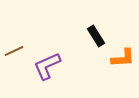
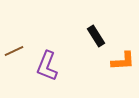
orange L-shape: moved 3 px down
purple L-shape: rotated 44 degrees counterclockwise
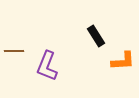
brown line: rotated 24 degrees clockwise
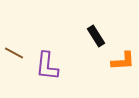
brown line: moved 2 px down; rotated 30 degrees clockwise
purple L-shape: rotated 16 degrees counterclockwise
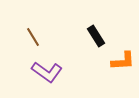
brown line: moved 19 px right, 16 px up; rotated 30 degrees clockwise
purple L-shape: moved 6 px down; rotated 60 degrees counterclockwise
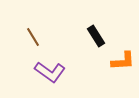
purple L-shape: moved 3 px right
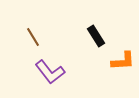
purple L-shape: rotated 16 degrees clockwise
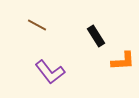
brown line: moved 4 px right, 12 px up; rotated 30 degrees counterclockwise
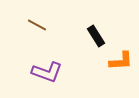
orange L-shape: moved 2 px left
purple L-shape: moved 3 px left; rotated 32 degrees counterclockwise
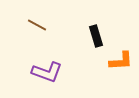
black rectangle: rotated 15 degrees clockwise
